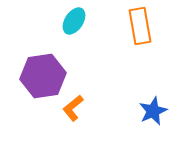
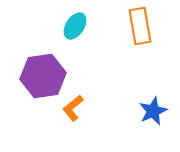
cyan ellipse: moved 1 px right, 5 px down
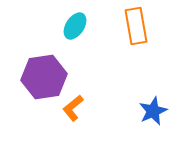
orange rectangle: moved 4 px left
purple hexagon: moved 1 px right, 1 px down
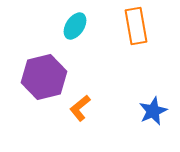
purple hexagon: rotated 6 degrees counterclockwise
orange L-shape: moved 7 px right
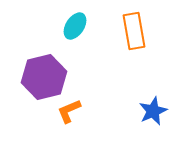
orange rectangle: moved 2 px left, 5 px down
orange L-shape: moved 11 px left, 3 px down; rotated 16 degrees clockwise
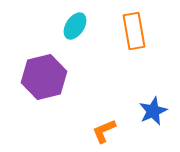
orange L-shape: moved 35 px right, 20 px down
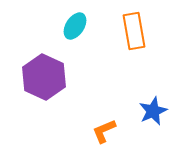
purple hexagon: rotated 21 degrees counterclockwise
